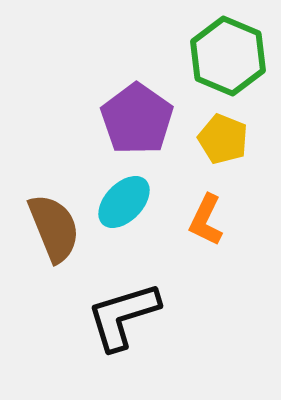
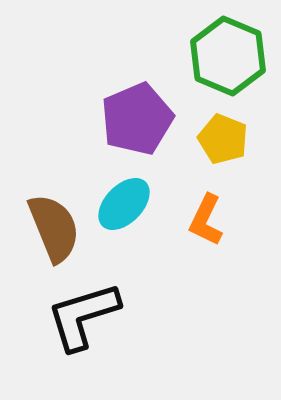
purple pentagon: rotated 14 degrees clockwise
cyan ellipse: moved 2 px down
black L-shape: moved 40 px left
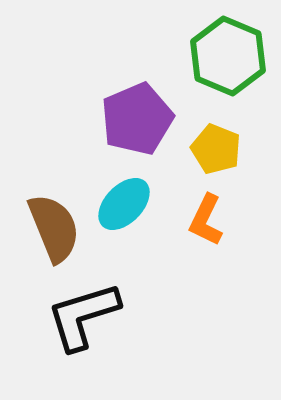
yellow pentagon: moved 7 px left, 10 px down
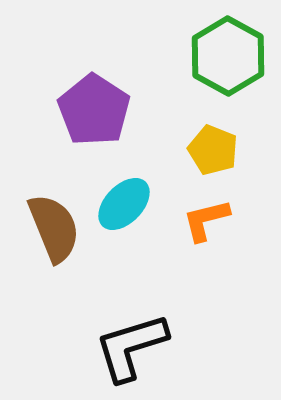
green hexagon: rotated 6 degrees clockwise
purple pentagon: moved 43 px left, 9 px up; rotated 16 degrees counterclockwise
yellow pentagon: moved 3 px left, 1 px down
orange L-shape: rotated 50 degrees clockwise
black L-shape: moved 48 px right, 31 px down
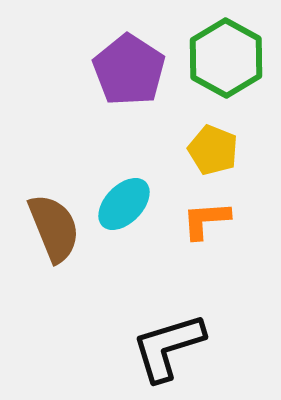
green hexagon: moved 2 px left, 2 px down
purple pentagon: moved 35 px right, 40 px up
orange L-shape: rotated 10 degrees clockwise
black L-shape: moved 37 px right
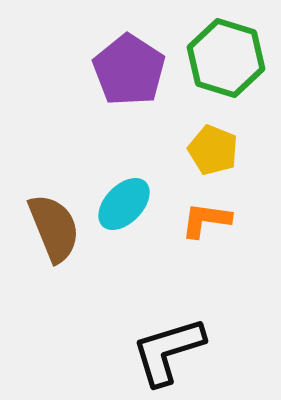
green hexagon: rotated 12 degrees counterclockwise
orange L-shape: rotated 12 degrees clockwise
black L-shape: moved 4 px down
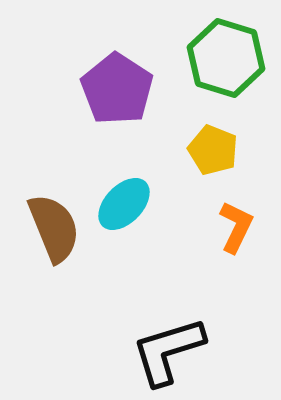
purple pentagon: moved 12 px left, 19 px down
orange L-shape: moved 30 px right, 7 px down; rotated 108 degrees clockwise
